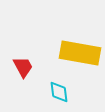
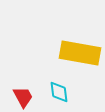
red trapezoid: moved 30 px down
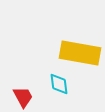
cyan diamond: moved 8 px up
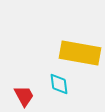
red trapezoid: moved 1 px right, 1 px up
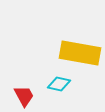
cyan diamond: rotated 70 degrees counterclockwise
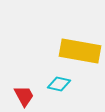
yellow rectangle: moved 2 px up
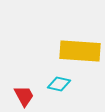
yellow rectangle: rotated 6 degrees counterclockwise
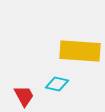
cyan diamond: moved 2 px left
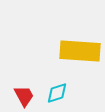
cyan diamond: moved 9 px down; rotated 30 degrees counterclockwise
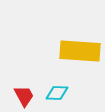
cyan diamond: rotated 20 degrees clockwise
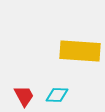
cyan diamond: moved 2 px down
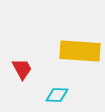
red trapezoid: moved 2 px left, 27 px up
